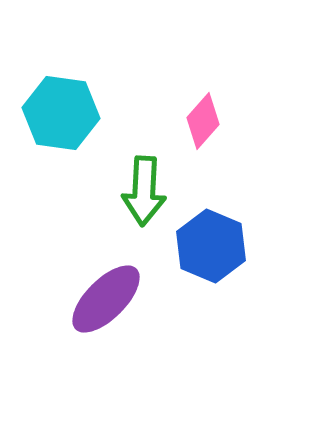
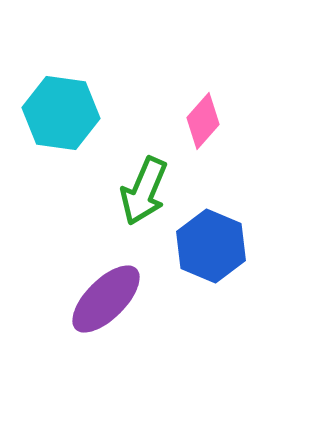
green arrow: rotated 20 degrees clockwise
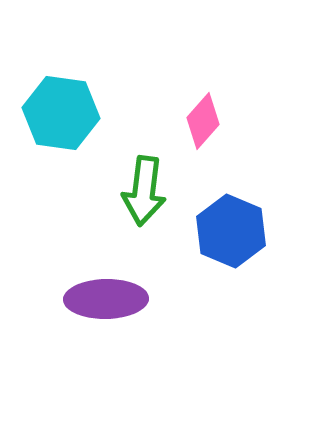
green arrow: rotated 16 degrees counterclockwise
blue hexagon: moved 20 px right, 15 px up
purple ellipse: rotated 44 degrees clockwise
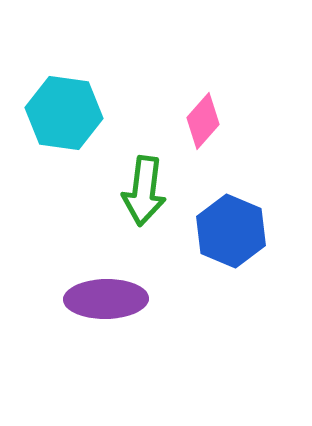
cyan hexagon: moved 3 px right
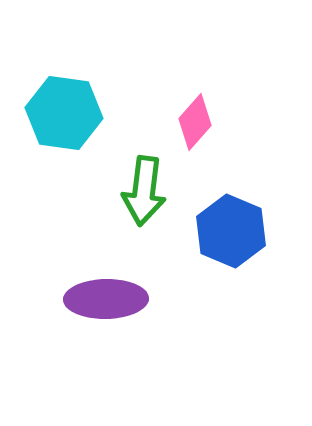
pink diamond: moved 8 px left, 1 px down
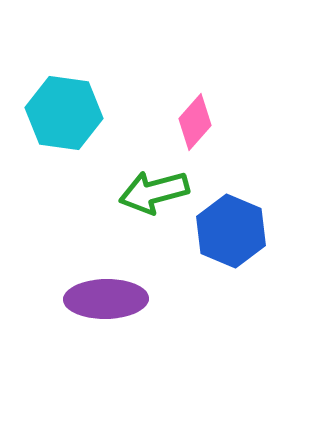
green arrow: moved 10 px right, 1 px down; rotated 68 degrees clockwise
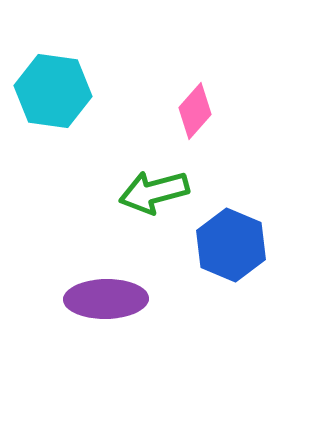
cyan hexagon: moved 11 px left, 22 px up
pink diamond: moved 11 px up
blue hexagon: moved 14 px down
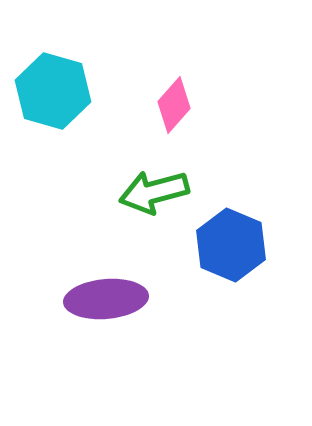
cyan hexagon: rotated 8 degrees clockwise
pink diamond: moved 21 px left, 6 px up
purple ellipse: rotated 4 degrees counterclockwise
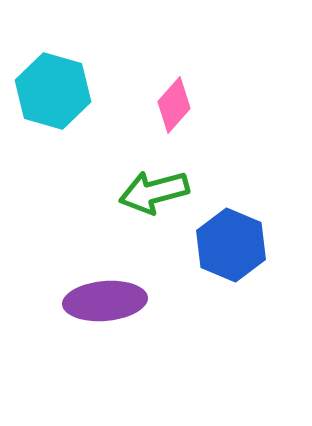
purple ellipse: moved 1 px left, 2 px down
